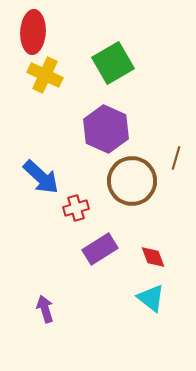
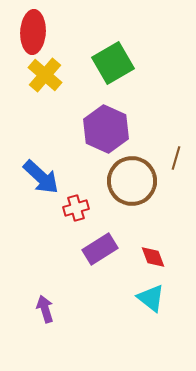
yellow cross: rotated 16 degrees clockwise
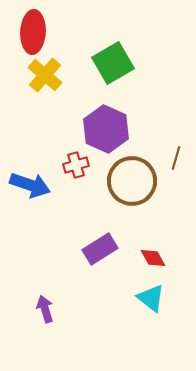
blue arrow: moved 11 px left, 8 px down; rotated 24 degrees counterclockwise
red cross: moved 43 px up
red diamond: moved 1 px down; rotated 8 degrees counterclockwise
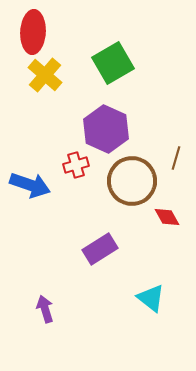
red diamond: moved 14 px right, 41 px up
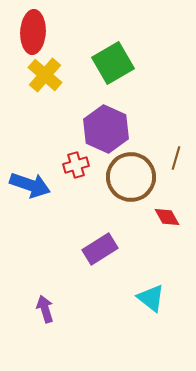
brown circle: moved 1 px left, 4 px up
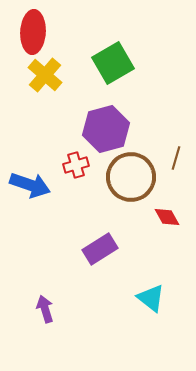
purple hexagon: rotated 21 degrees clockwise
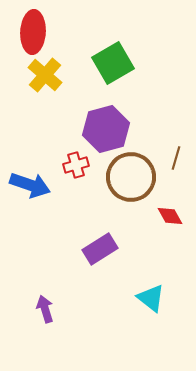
red diamond: moved 3 px right, 1 px up
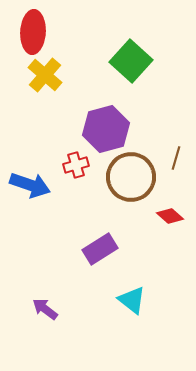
green square: moved 18 px right, 2 px up; rotated 18 degrees counterclockwise
red diamond: rotated 20 degrees counterclockwise
cyan triangle: moved 19 px left, 2 px down
purple arrow: rotated 36 degrees counterclockwise
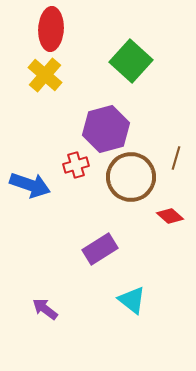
red ellipse: moved 18 px right, 3 px up
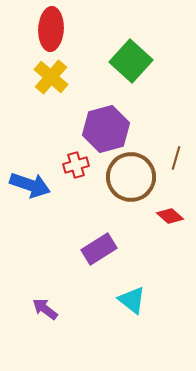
yellow cross: moved 6 px right, 2 px down
purple rectangle: moved 1 px left
